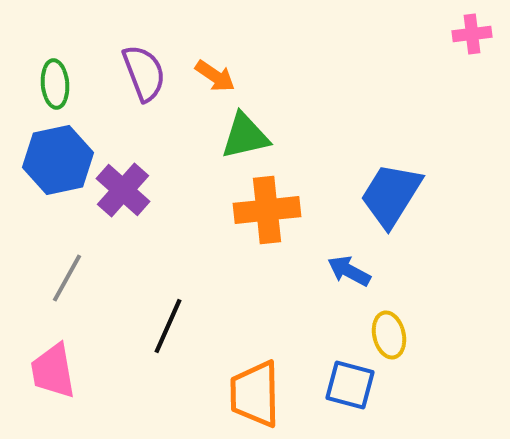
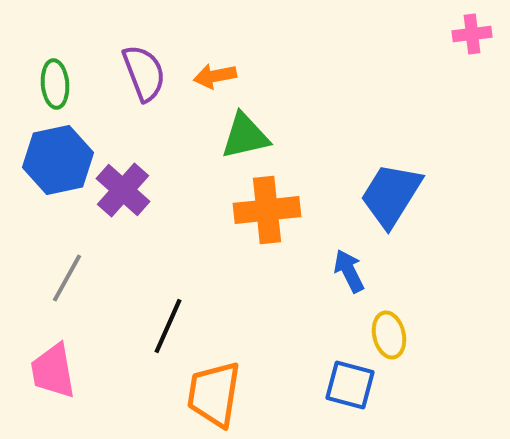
orange arrow: rotated 135 degrees clockwise
blue arrow: rotated 36 degrees clockwise
orange trapezoid: moved 41 px left; rotated 10 degrees clockwise
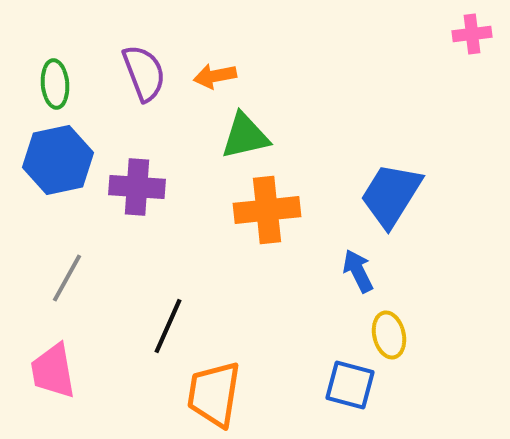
purple cross: moved 14 px right, 3 px up; rotated 38 degrees counterclockwise
blue arrow: moved 9 px right
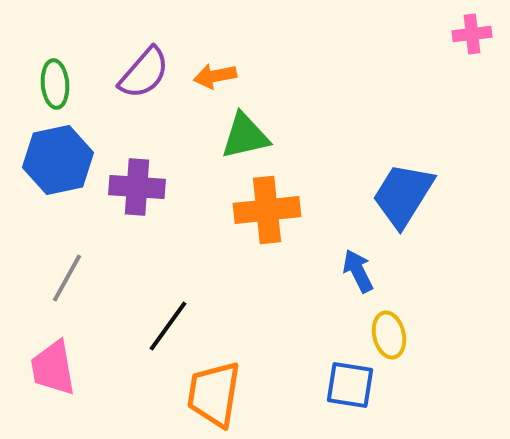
purple semicircle: rotated 62 degrees clockwise
blue trapezoid: moved 12 px right
black line: rotated 12 degrees clockwise
pink trapezoid: moved 3 px up
blue square: rotated 6 degrees counterclockwise
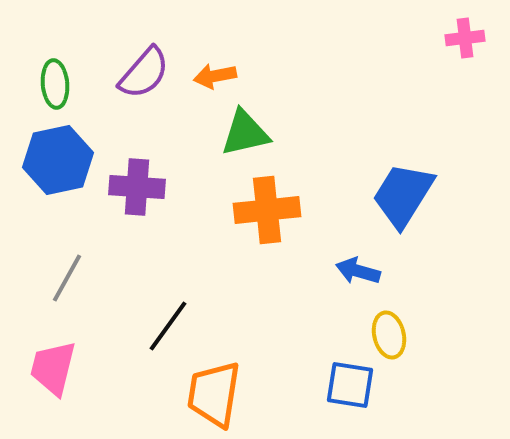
pink cross: moved 7 px left, 4 px down
green triangle: moved 3 px up
blue arrow: rotated 48 degrees counterclockwise
pink trapezoid: rotated 24 degrees clockwise
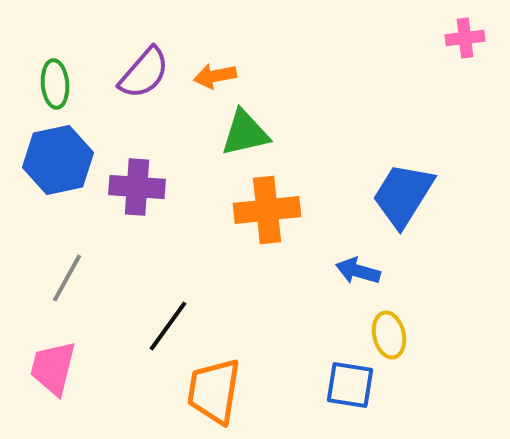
orange trapezoid: moved 3 px up
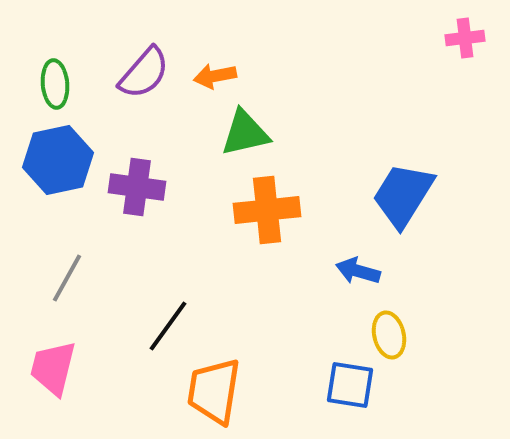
purple cross: rotated 4 degrees clockwise
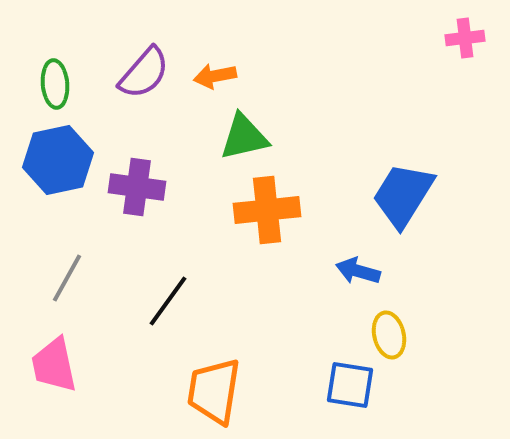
green triangle: moved 1 px left, 4 px down
black line: moved 25 px up
pink trapezoid: moved 1 px right, 3 px up; rotated 26 degrees counterclockwise
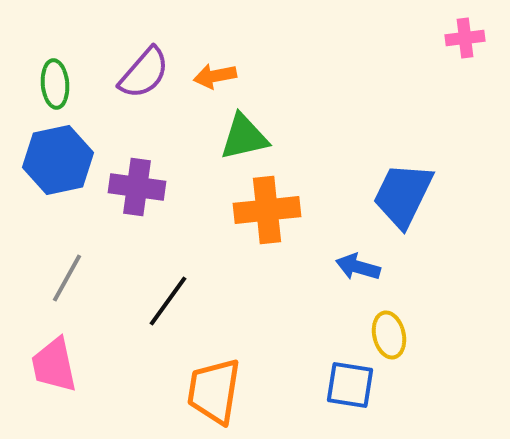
blue trapezoid: rotated 6 degrees counterclockwise
blue arrow: moved 4 px up
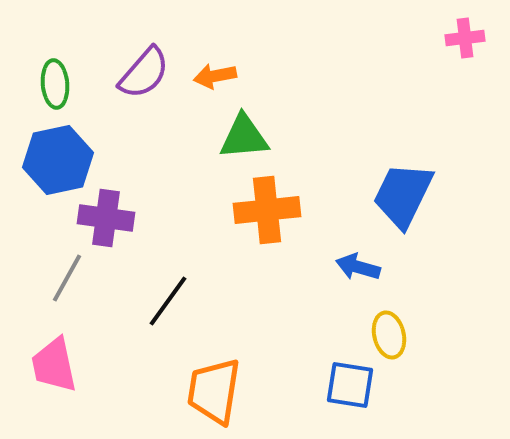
green triangle: rotated 8 degrees clockwise
purple cross: moved 31 px left, 31 px down
